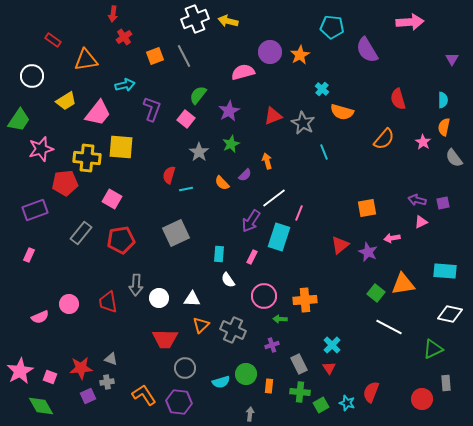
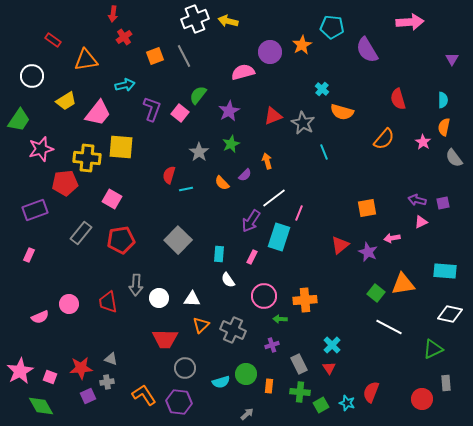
orange star at (300, 55): moved 2 px right, 10 px up
pink square at (186, 119): moved 6 px left, 6 px up
gray square at (176, 233): moved 2 px right, 7 px down; rotated 20 degrees counterclockwise
gray arrow at (250, 414): moved 3 px left; rotated 40 degrees clockwise
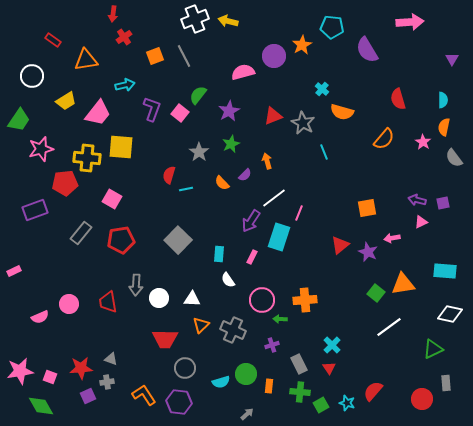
purple circle at (270, 52): moved 4 px right, 4 px down
pink rectangle at (29, 255): moved 15 px left, 16 px down; rotated 40 degrees clockwise
pink circle at (264, 296): moved 2 px left, 4 px down
white line at (389, 327): rotated 64 degrees counterclockwise
pink star at (20, 371): rotated 20 degrees clockwise
red semicircle at (371, 392): moved 2 px right, 1 px up; rotated 20 degrees clockwise
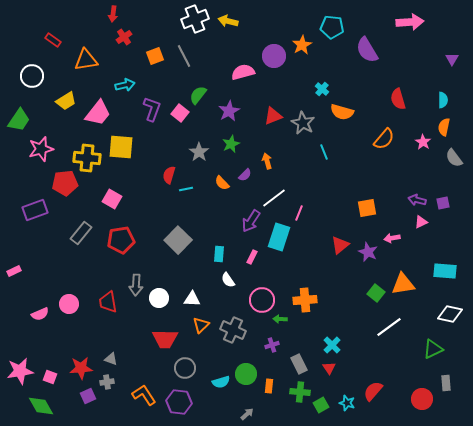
pink semicircle at (40, 317): moved 3 px up
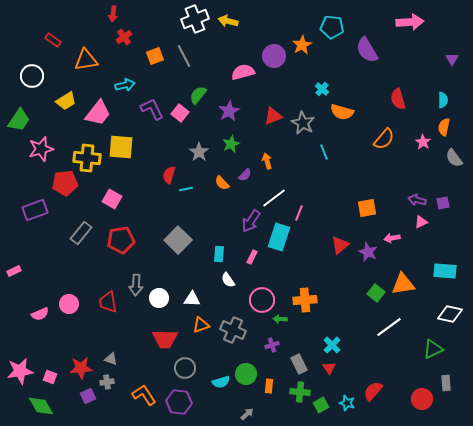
purple L-shape at (152, 109): rotated 45 degrees counterclockwise
orange triangle at (201, 325): rotated 24 degrees clockwise
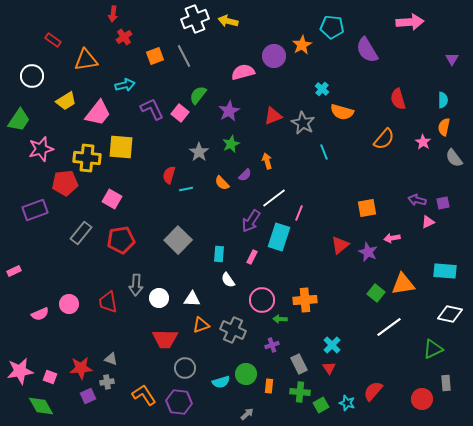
pink triangle at (421, 222): moved 7 px right
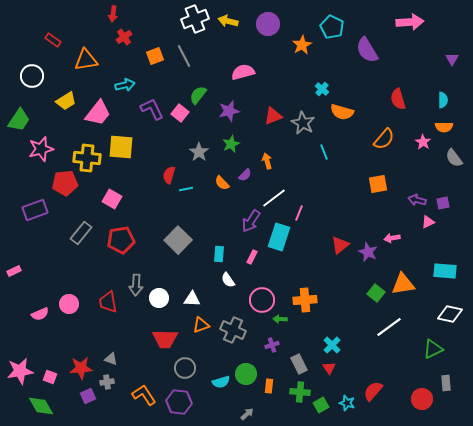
cyan pentagon at (332, 27): rotated 20 degrees clockwise
purple circle at (274, 56): moved 6 px left, 32 px up
purple star at (229, 111): rotated 15 degrees clockwise
orange semicircle at (444, 127): rotated 102 degrees counterclockwise
orange square at (367, 208): moved 11 px right, 24 px up
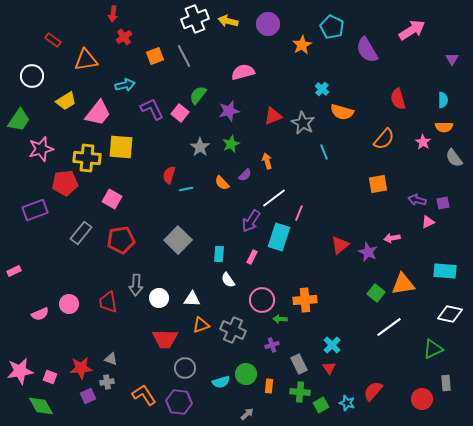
pink arrow at (410, 22): moved 2 px right, 8 px down; rotated 28 degrees counterclockwise
gray star at (199, 152): moved 1 px right, 5 px up
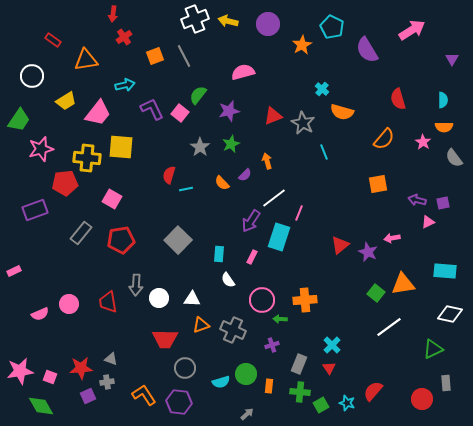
gray rectangle at (299, 364): rotated 48 degrees clockwise
